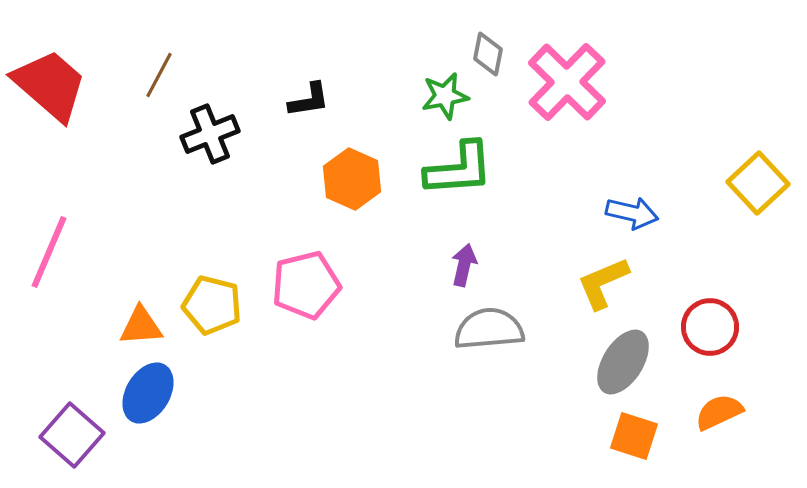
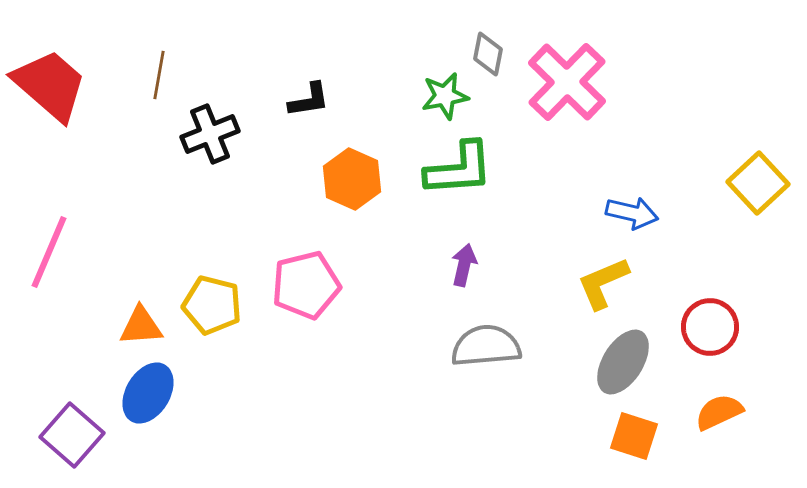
brown line: rotated 18 degrees counterclockwise
gray semicircle: moved 3 px left, 17 px down
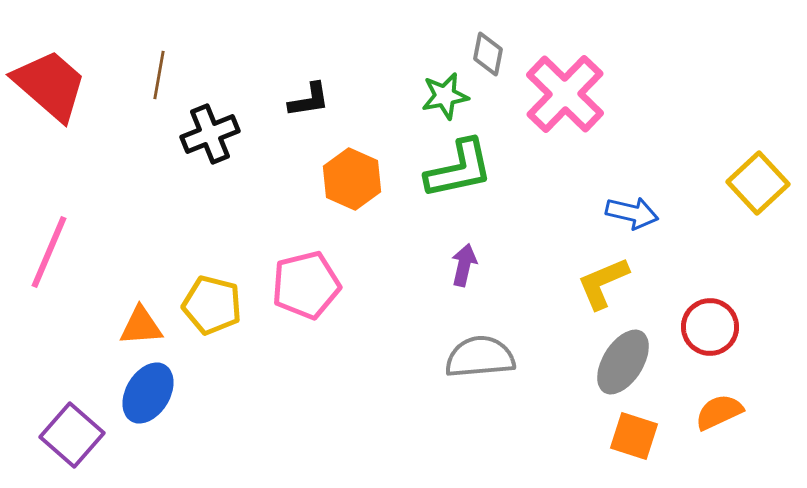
pink cross: moved 2 px left, 12 px down
green L-shape: rotated 8 degrees counterclockwise
gray semicircle: moved 6 px left, 11 px down
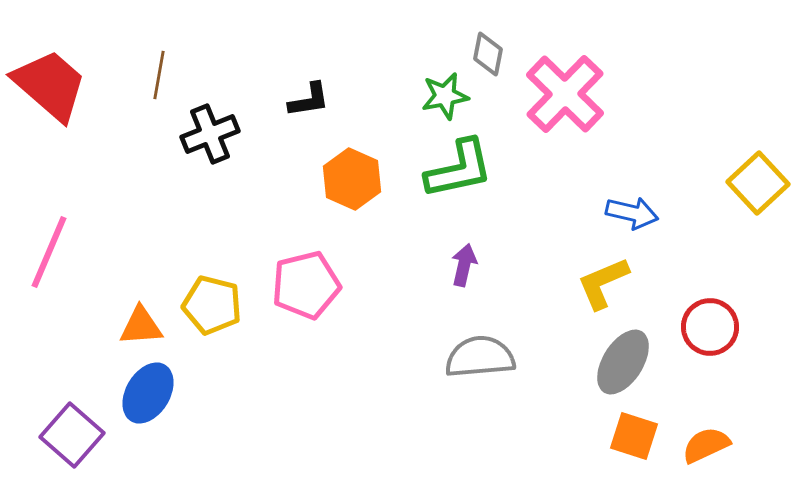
orange semicircle: moved 13 px left, 33 px down
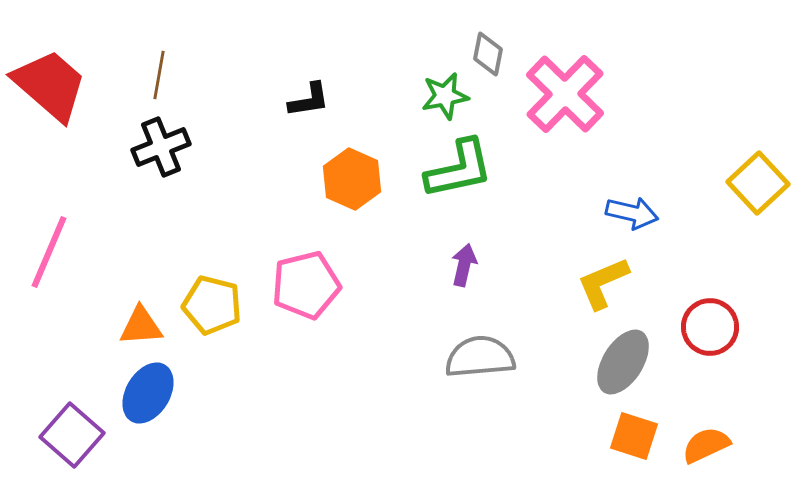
black cross: moved 49 px left, 13 px down
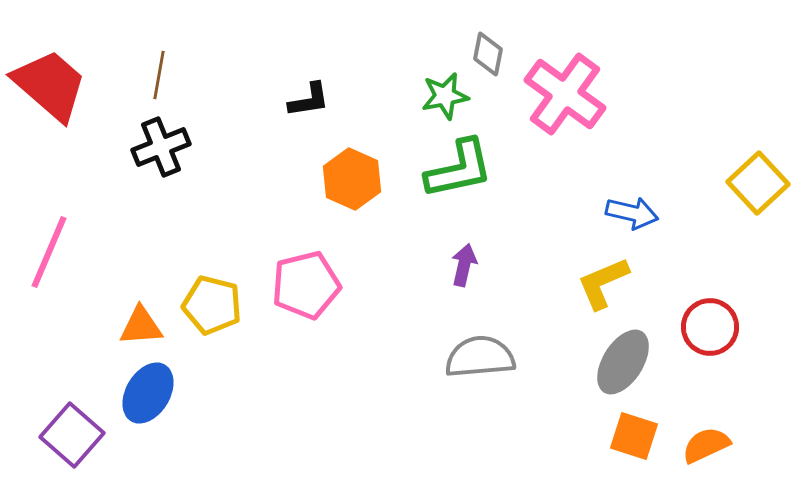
pink cross: rotated 8 degrees counterclockwise
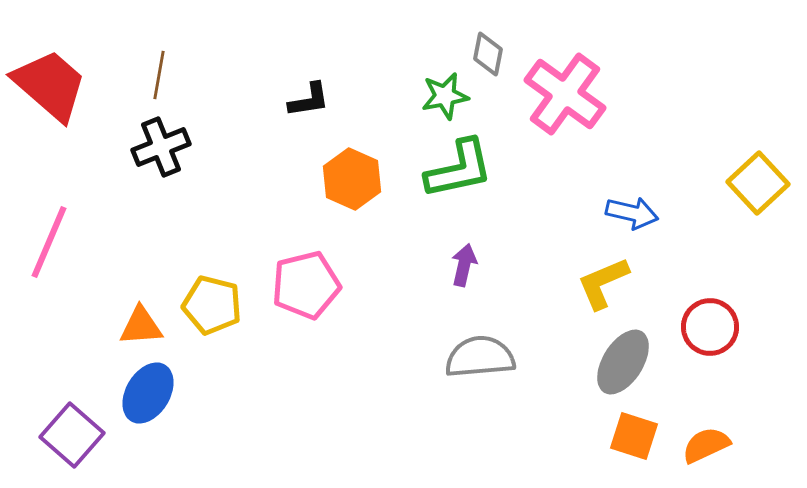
pink line: moved 10 px up
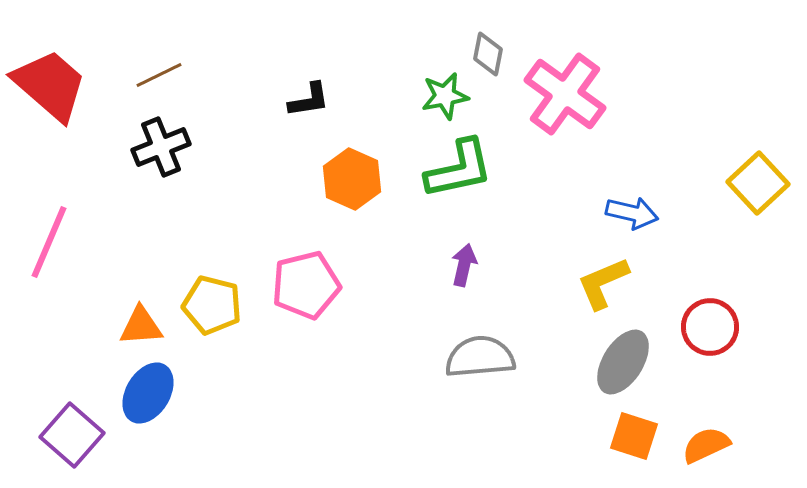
brown line: rotated 54 degrees clockwise
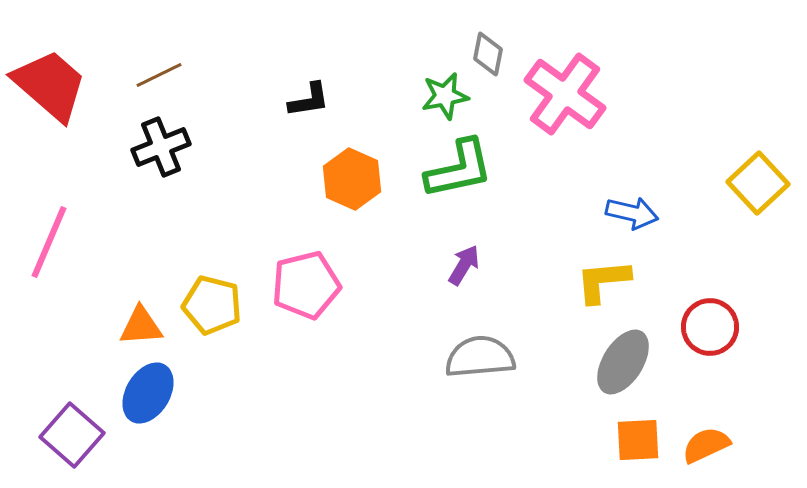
purple arrow: rotated 18 degrees clockwise
yellow L-shape: moved 2 px up; rotated 18 degrees clockwise
orange square: moved 4 px right, 4 px down; rotated 21 degrees counterclockwise
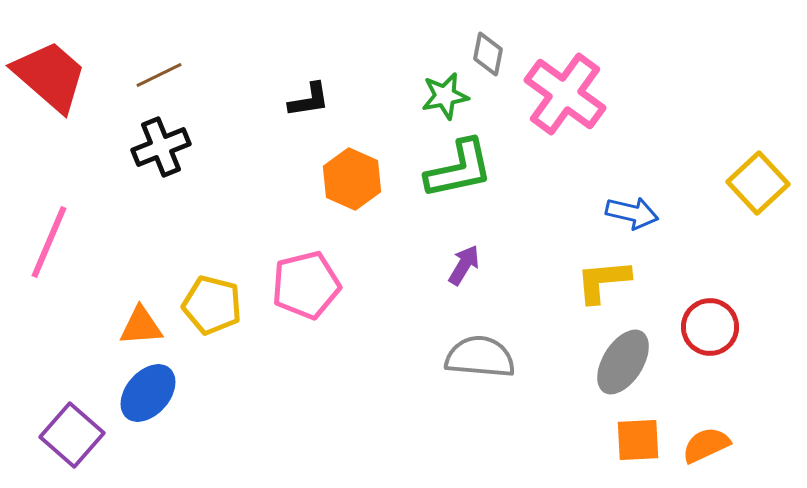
red trapezoid: moved 9 px up
gray semicircle: rotated 10 degrees clockwise
blue ellipse: rotated 10 degrees clockwise
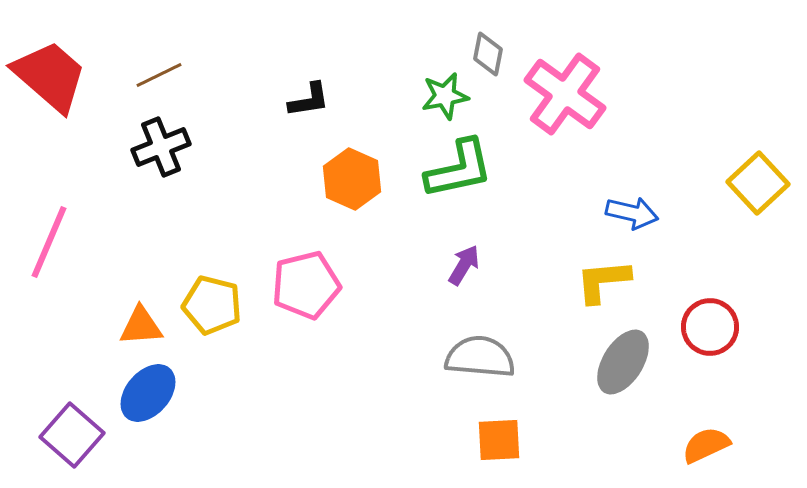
orange square: moved 139 px left
